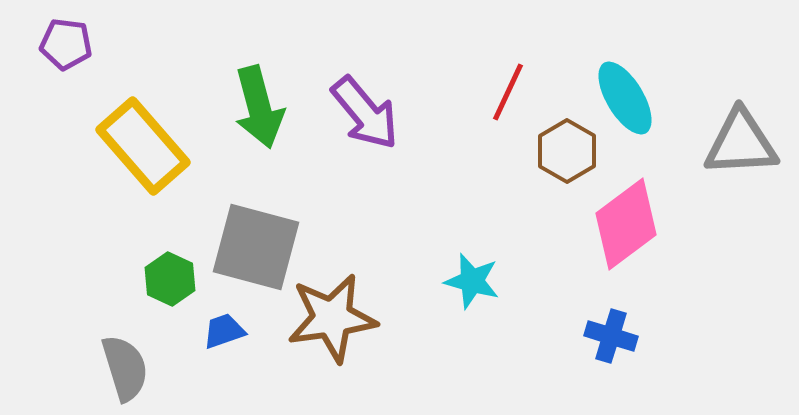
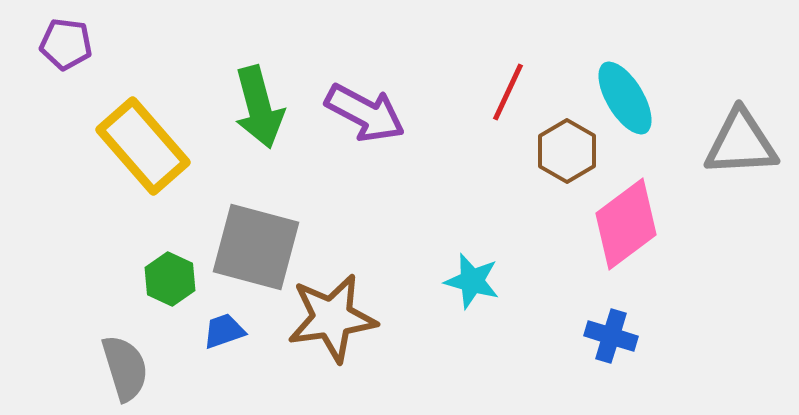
purple arrow: rotated 22 degrees counterclockwise
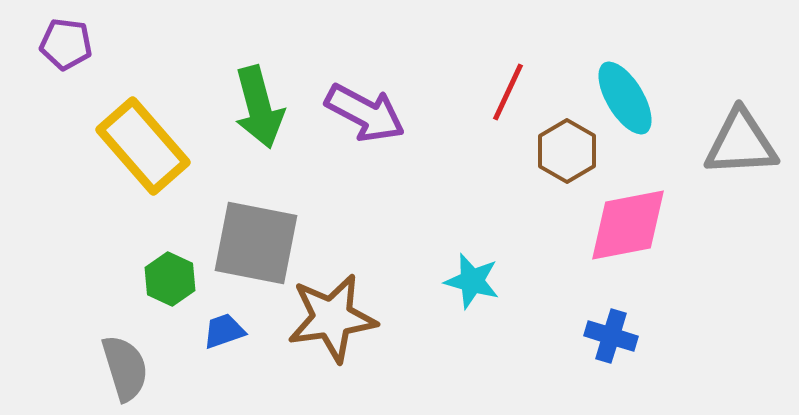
pink diamond: moved 2 px right, 1 px down; rotated 26 degrees clockwise
gray square: moved 4 px up; rotated 4 degrees counterclockwise
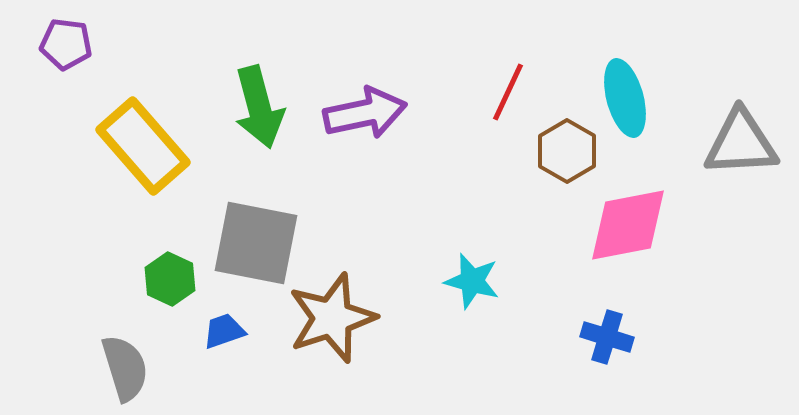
cyan ellipse: rotated 16 degrees clockwise
purple arrow: rotated 40 degrees counterclockwise
brown star: rotated 10 degrees counterclockwise
blue cross: moved 4 px left, 1 px down
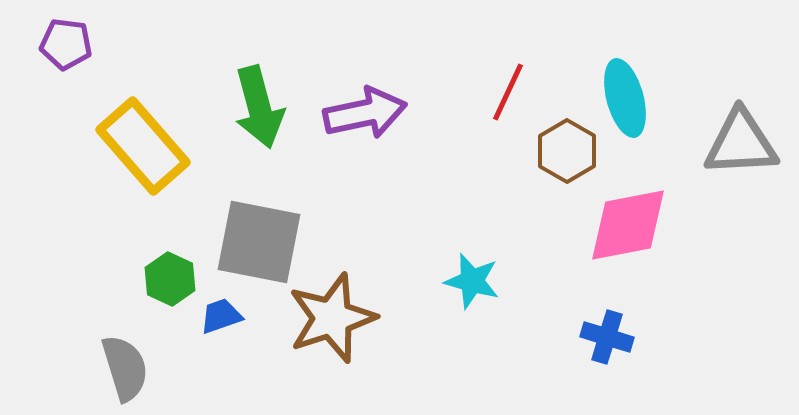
gray square: moved 3 px right, 1 px up
blue trapezoid: moved 3 px left, 15 px up
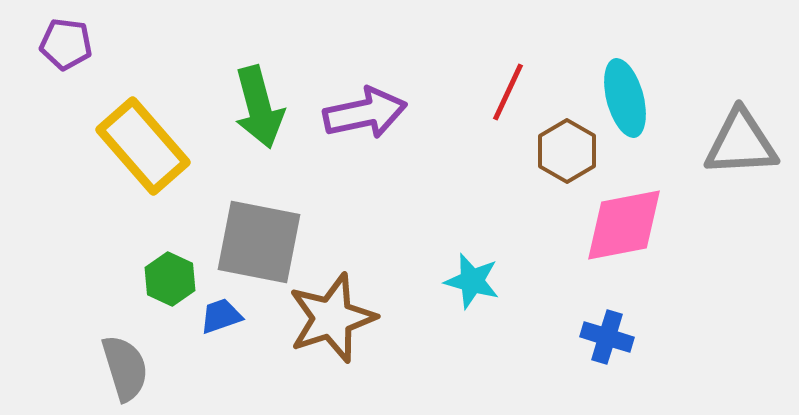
pink diamond: moved 4 px left
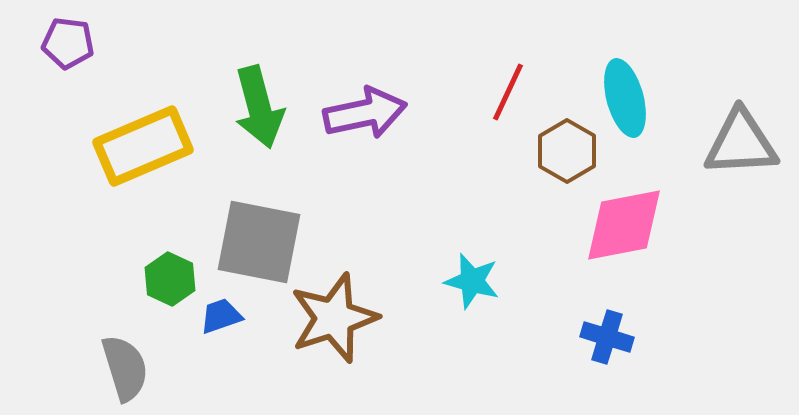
purple pentagon: moved 2 px right, 1 px up
yellow rectangle: rotated 72 degrees counterclockwise
brown star: moved 2 px right
